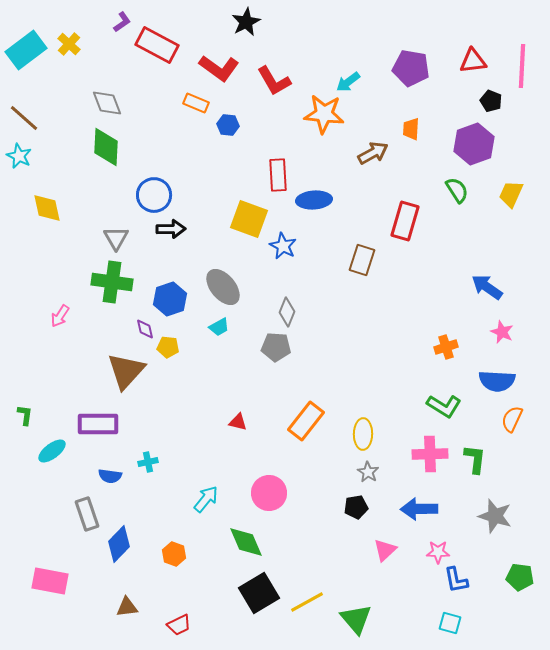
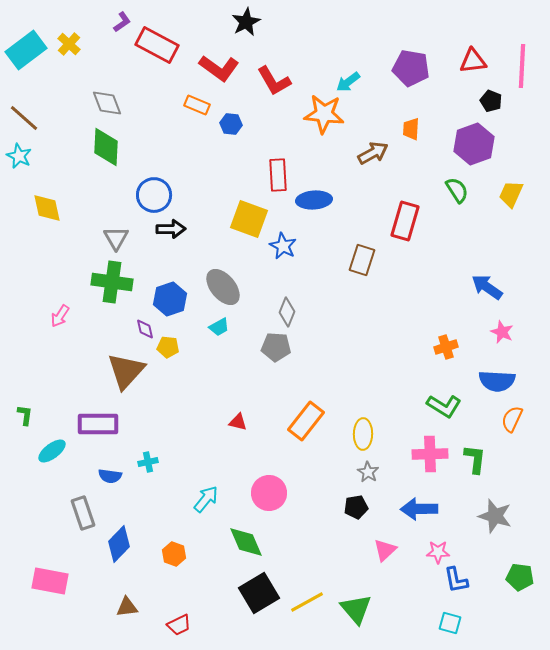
orange rectangle at (196, 103): moved 1 px right, 2 px down
blue hexagon at (228, 125): moved 3 px right, 1 px up
gray rectangle at (87, 514): moved 4 px left, 1 px up
green triangle at (356, 619): moved 10 px up
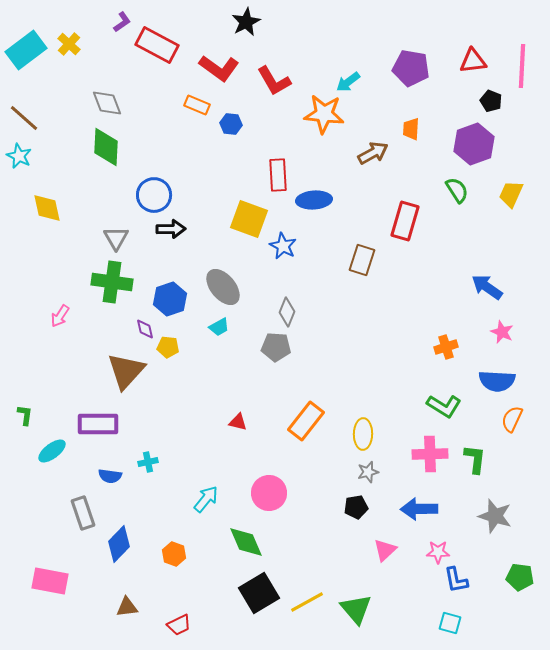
gray star at (368, 472): rotated 25 degrees clockwise
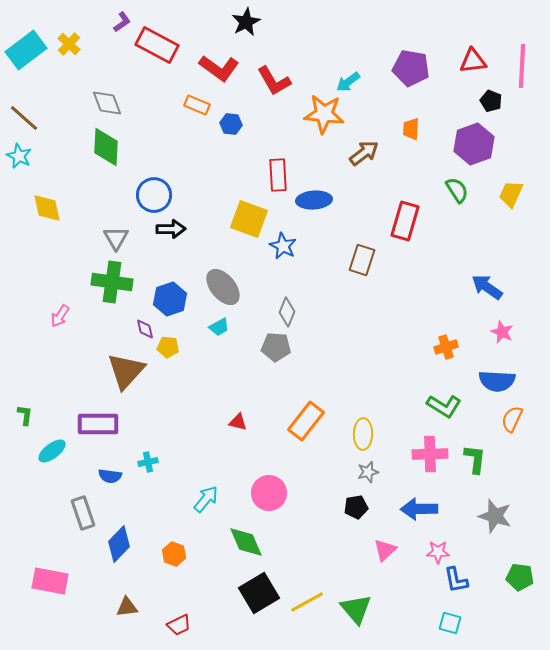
brown arrow at (373, 153): moved 9 px left; rotated 8 degrees counterclockwise
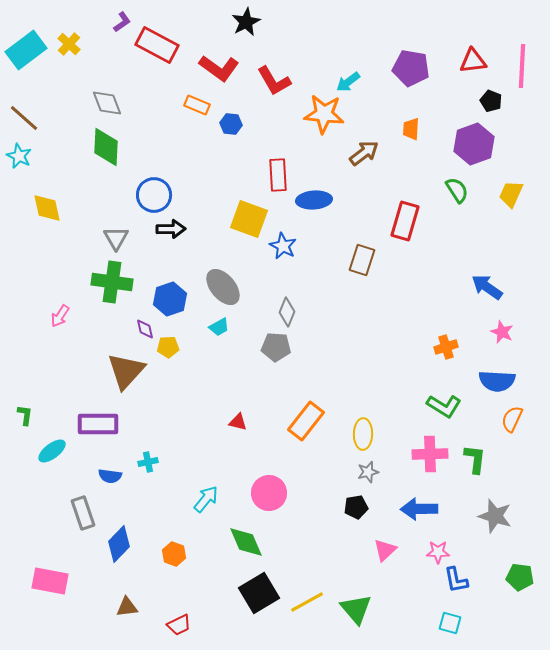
yellow pentagon at (168, 347): rotated 10 degrees counterclockwise
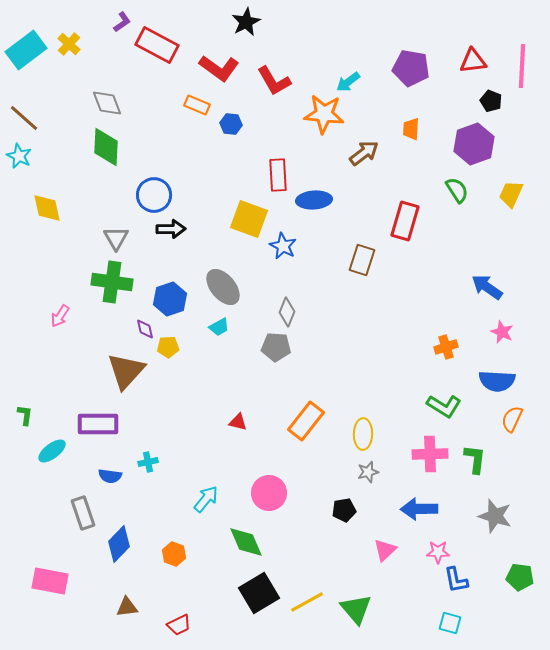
black pentagon at (356, 507): moved 12 px left, 3 px down
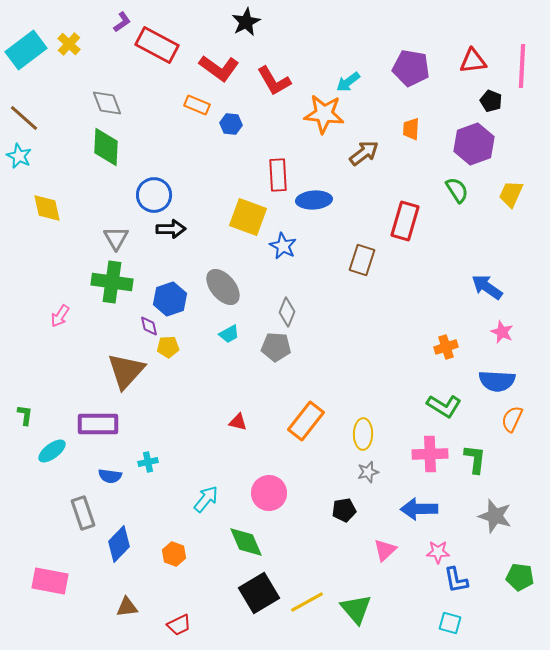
yellow square at (249, 219): moved 1 px left, 2 px up
cyan trapezoid at (219, 327): moved 10 px right, 7 px down
purple diamond at (145, 329): moved 4 px right, 3 px up
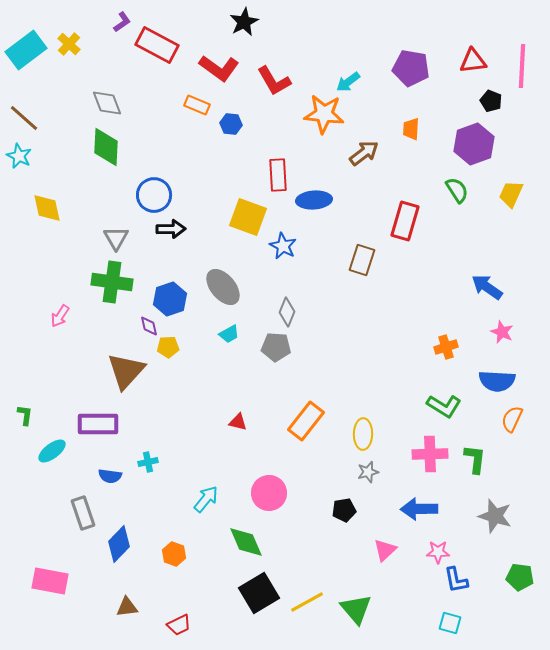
black star at (246, 22): moved 2 px left
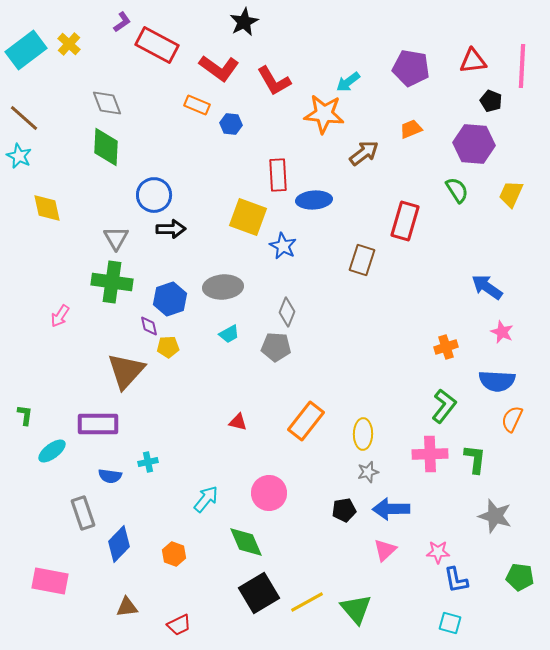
orange trapezoid at (411, 129): rotated 65 degrees clockwise
purple hexagon at (474, 144): rotated 24 degrees clockwise
gray ellipse at (223, 287): rotated 54 degrees counterclockwise
green L-shape at (444, 406): rotated 84 degrees counterclockwise
blue arrow at (419, 509): moved 28 px left
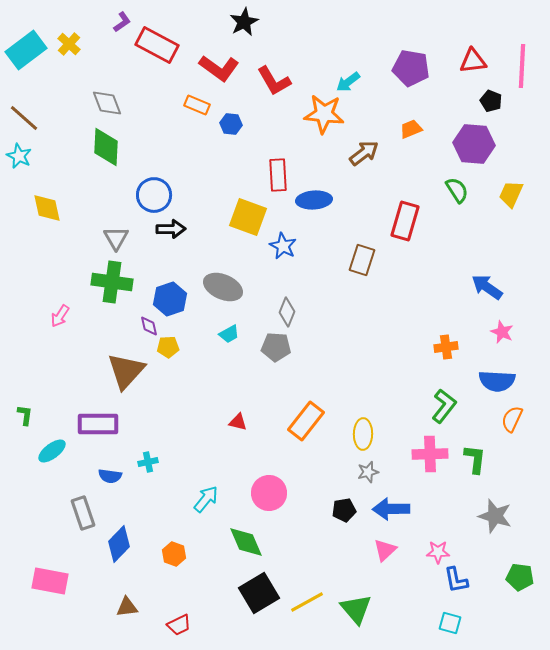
gray ellipse at (223, 287): rotated 27 degrees clockwise
orange cross at (446, 347): rotated 10 degrees clockwise
